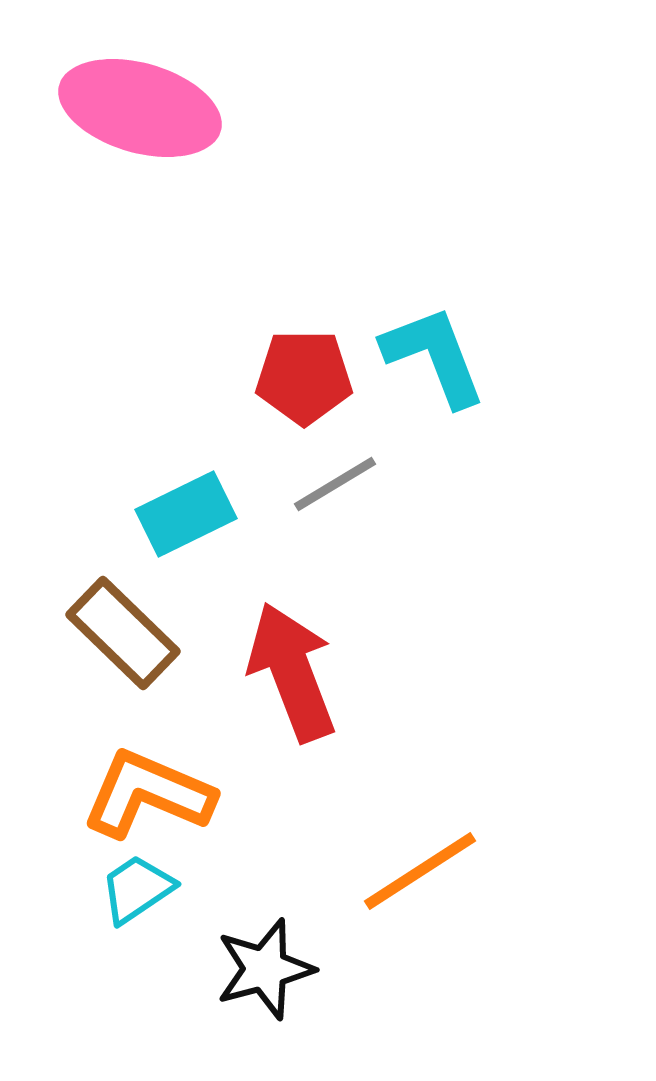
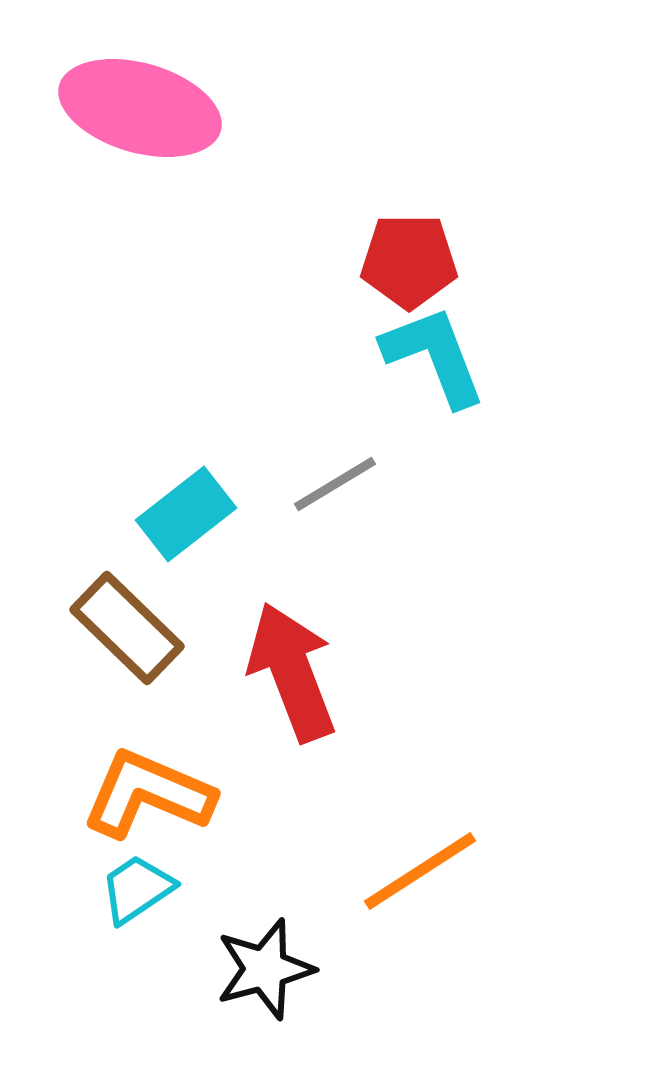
red pentagon: moved 105 px right, 116 px up
cyan rectangle: rotated 12 degrees counterclockwise
brown rectangle: moved 4 px right, 5 px up
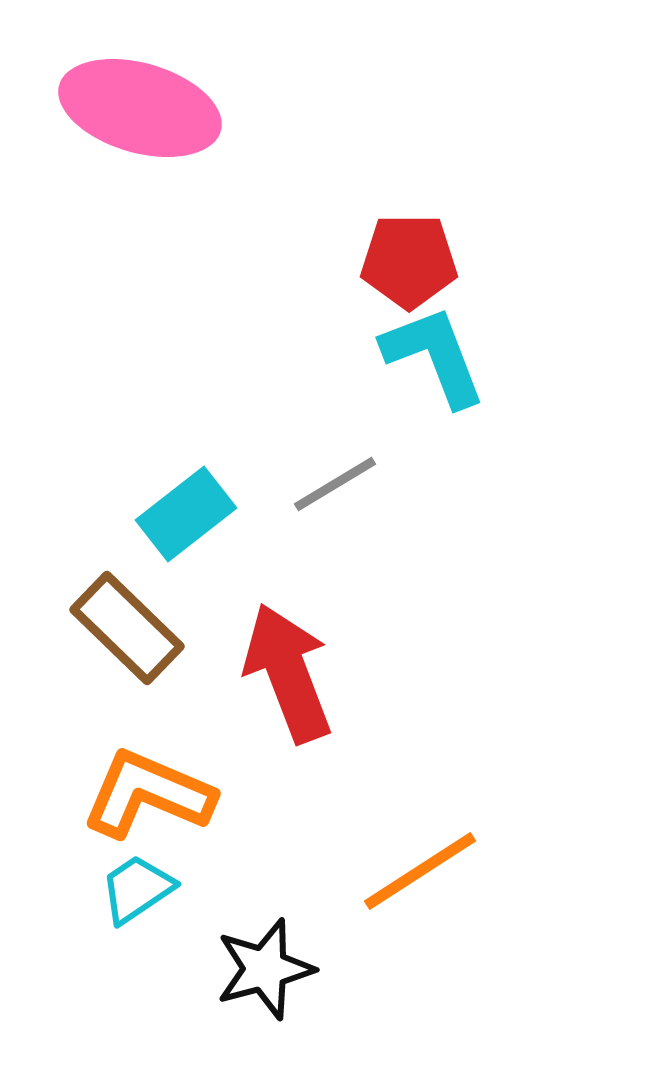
red arrow: moved 4 px left, 1 px down
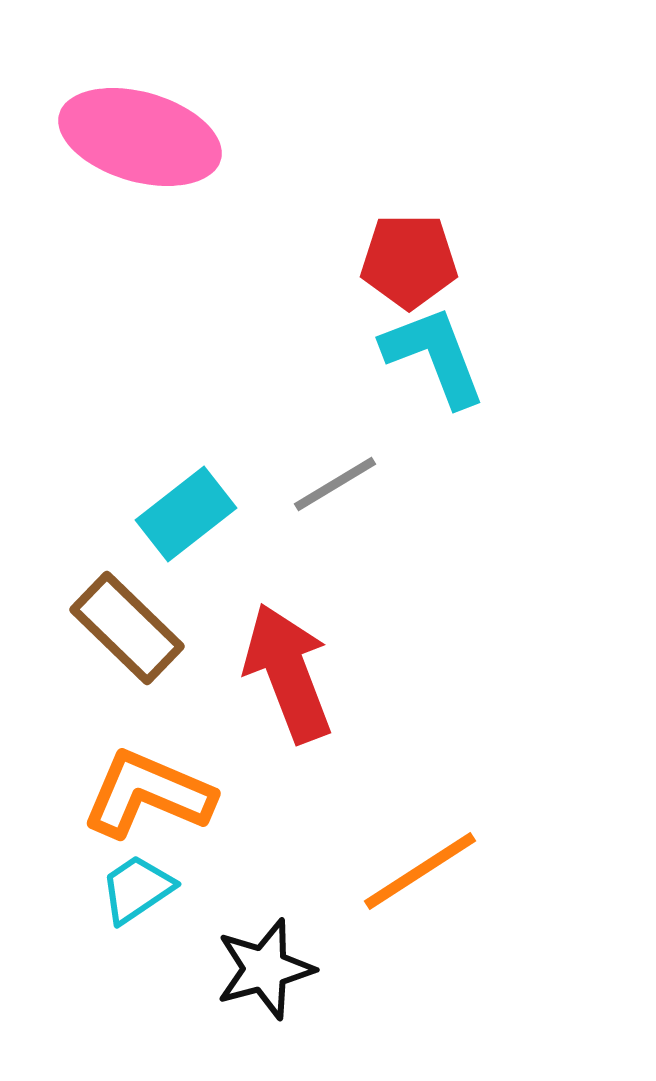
pink ellipse: moved 29 px down
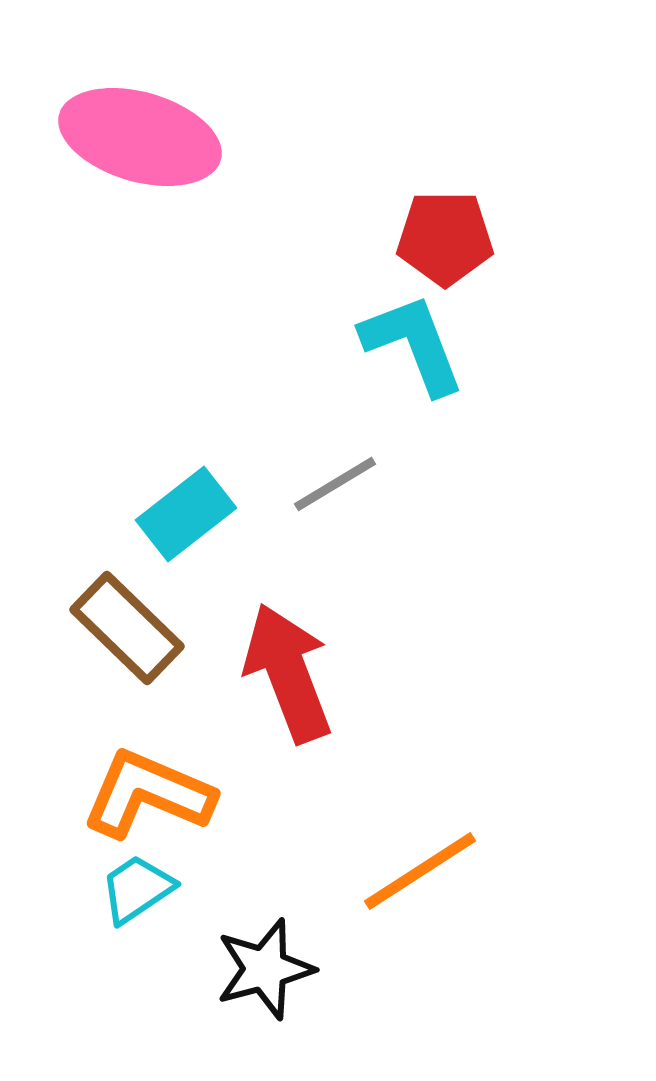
red pentagon: moved 36 px right, 23 px up
cyan L-shape: moved 21 px left, 12 px up
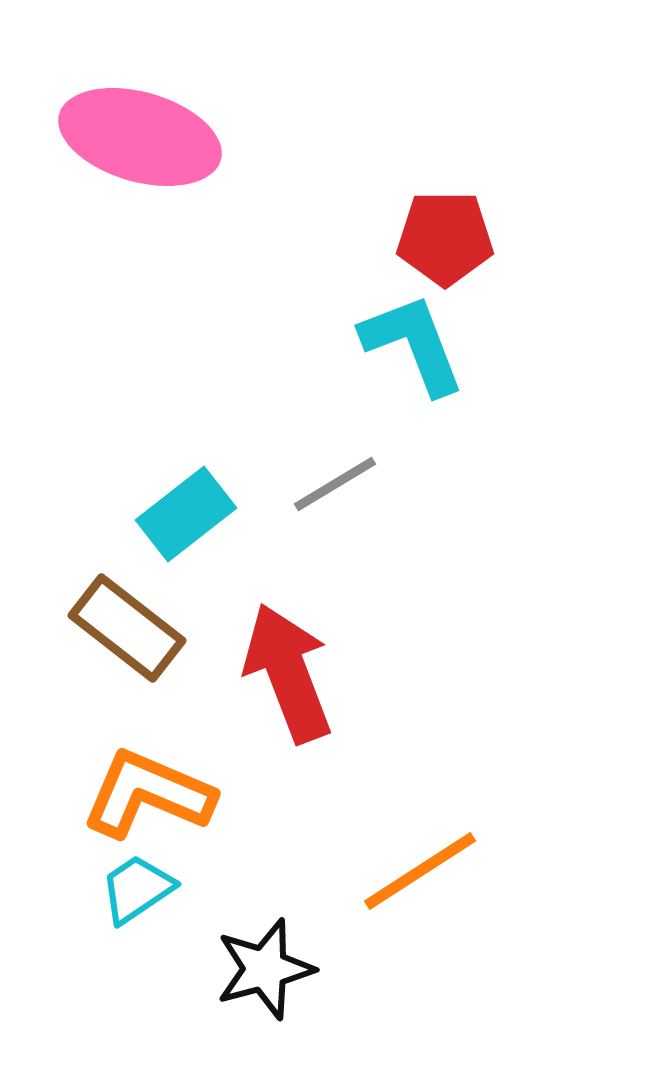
brown rectangle: rotated 6 degrees counterclockwise
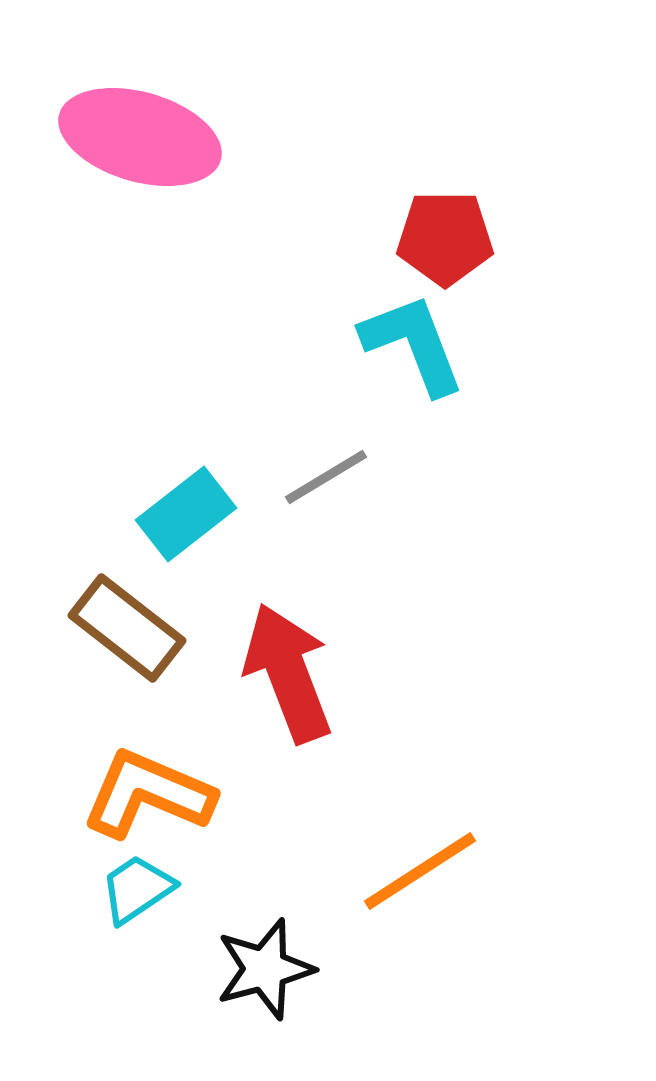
gray line: moved 9 px left, 7 px up
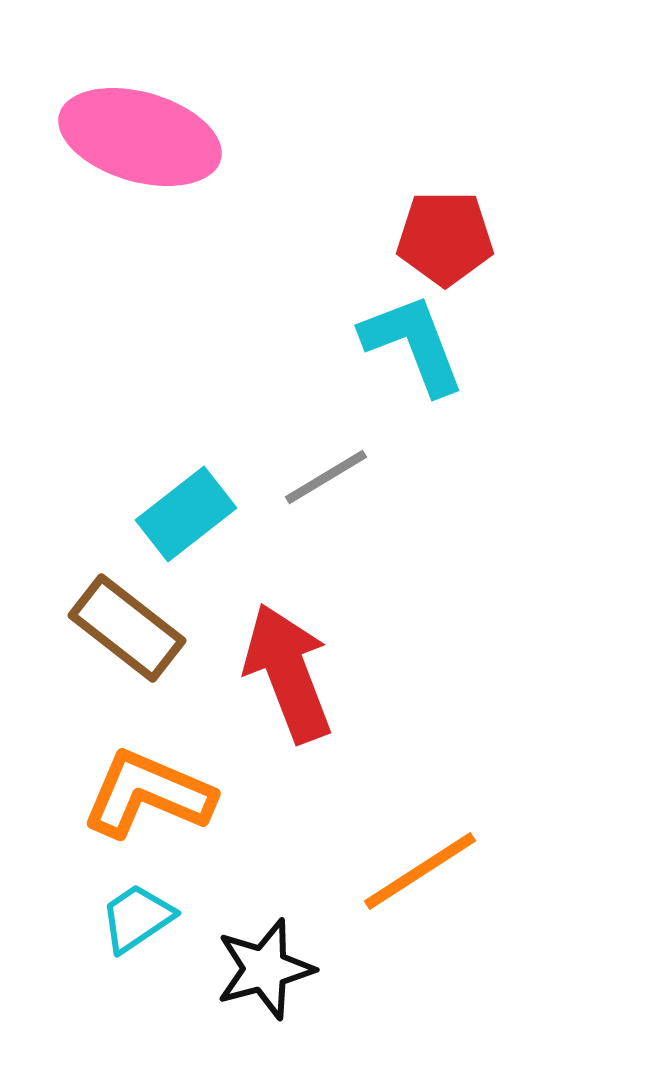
cyan trapezoid: moved 29 px down
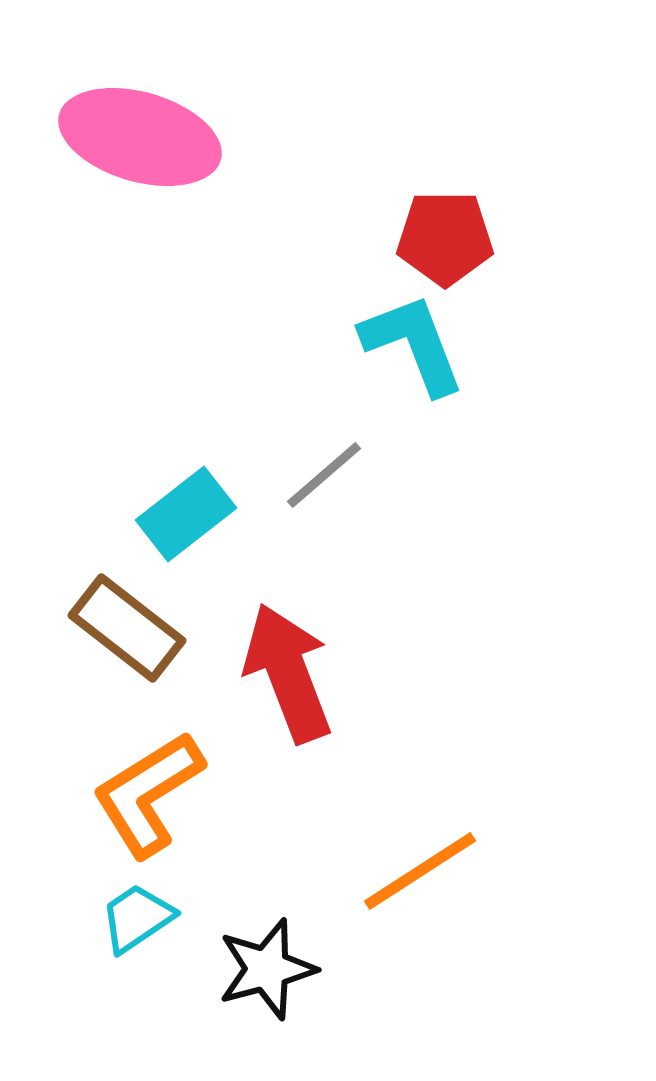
gray line: moved 2 px left, 2 px up; rotated 10 degrees counterclockwise
orange L-shape: rotated 55 degrees counterclockwise
black star: moved 2 px right
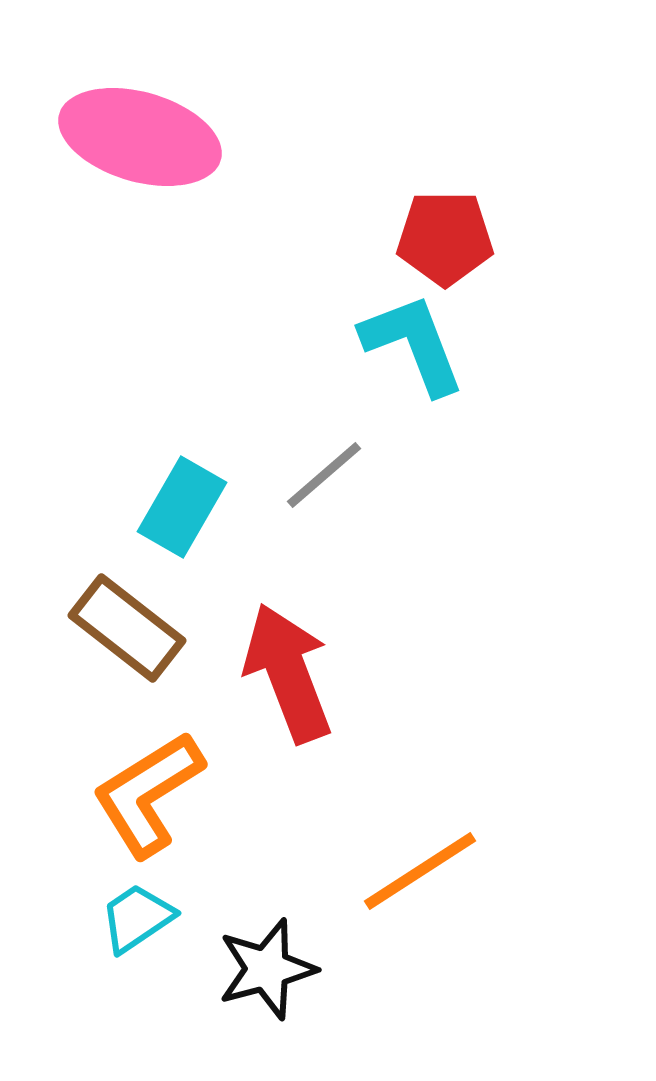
cyan rectangle: moved 4 px left, 7 px up; rotated 22 degrees counterclockwise
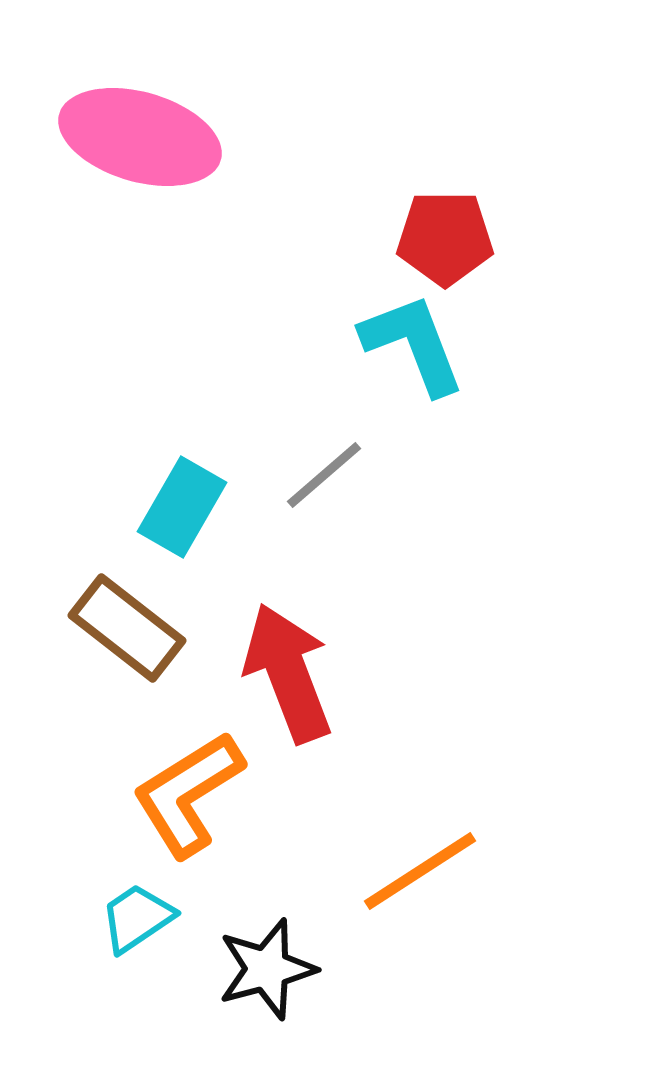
orange L-shape: moved 40 px right
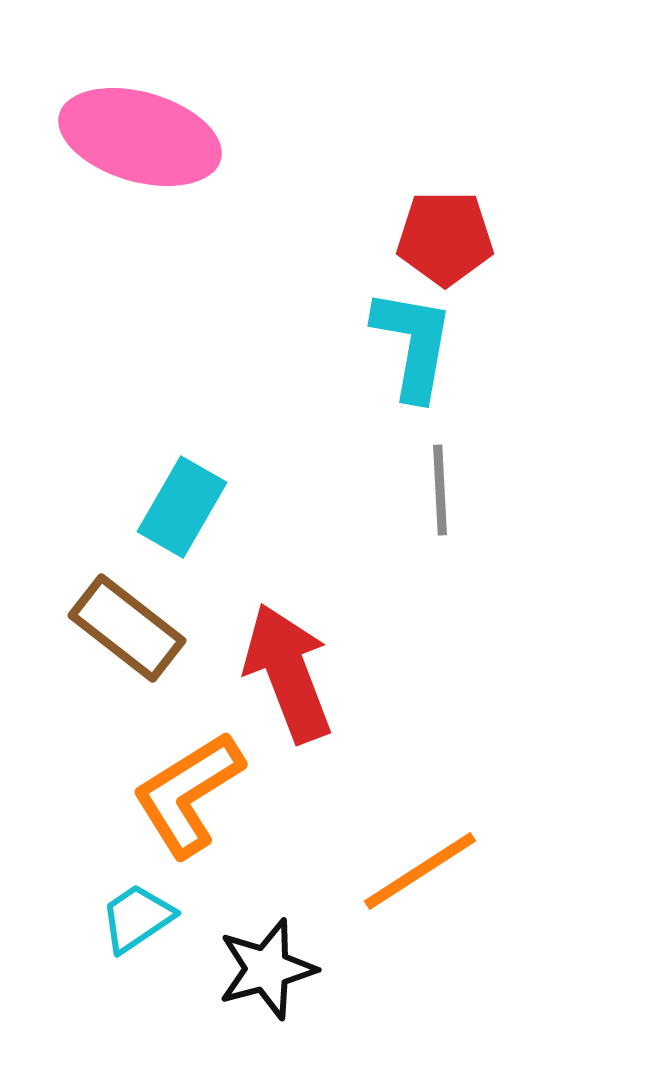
cyan L-shape: rotated 31 degrees clockwise
gray line: moved 116 px right, 15 px down; rotated 52 degrees counterclockwise
